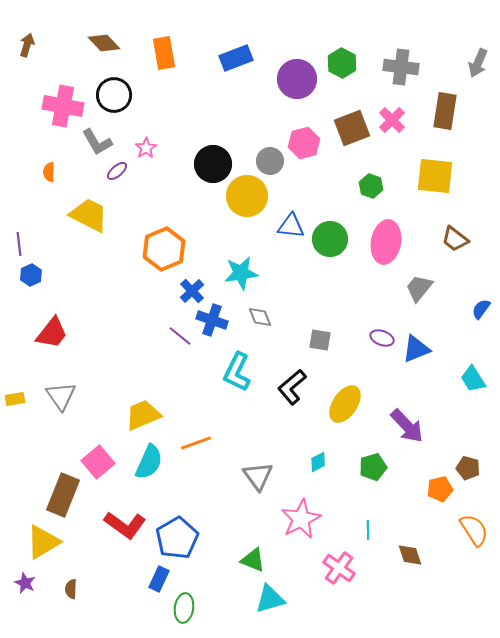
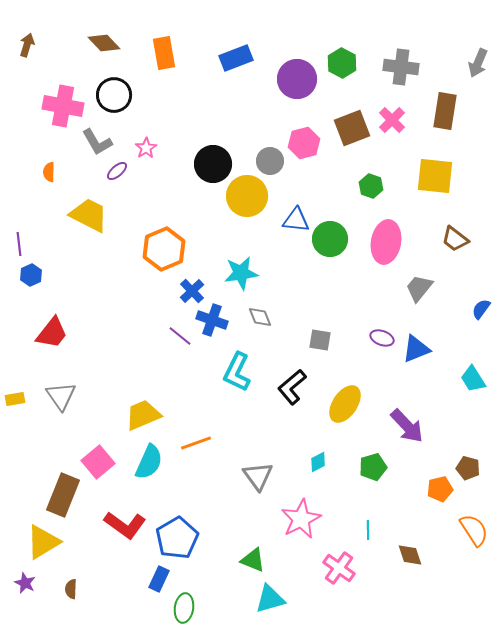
blue triangle at (291, 226): moved 5 px right, 6 px up
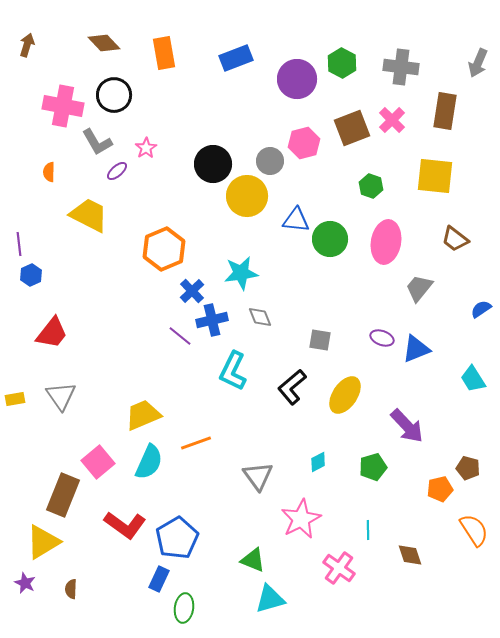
blue semicircle at (481, 309): rotated 20 degrees clockwise
blue cross at (212, 320): rotated 32 degrees counterclockwise
cyan L-shape at (237, 372): moved 4 px left, 1 px up
yellow ellipse at (345, 404): moved 9 px up
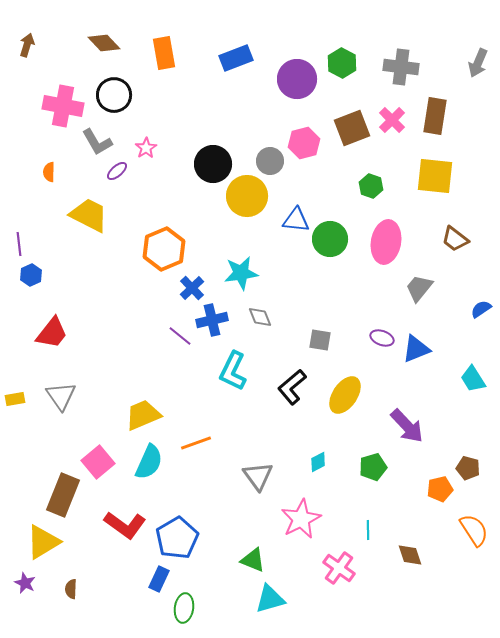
brown rectangle at (445, 111): moved 10 px left, 5 px down
blue cross at (192, 291): moved 3 px up
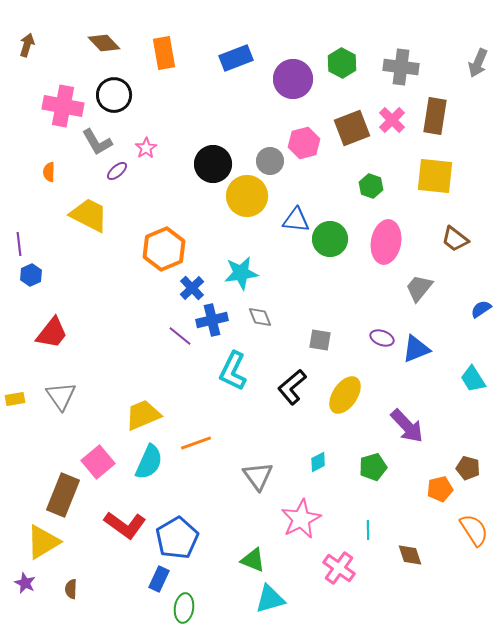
purple circle at (297, 79): moved 4 px left
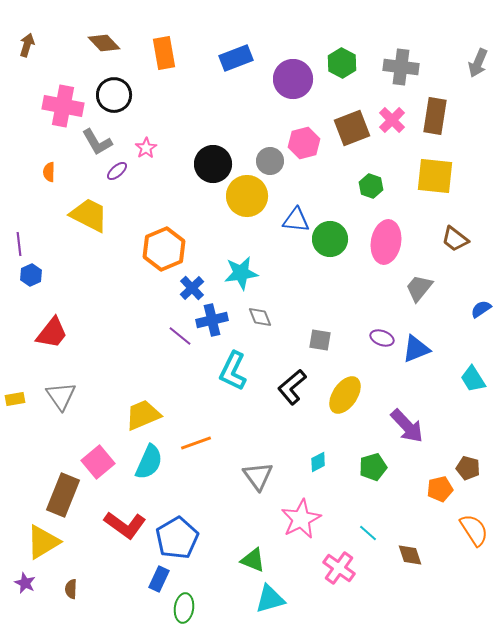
cyan line at (368, 530): moved 3 px down; rotated 48 degrees counterclockwise
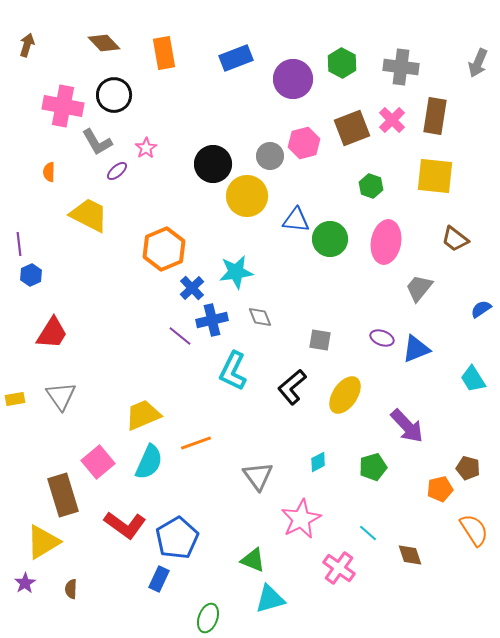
gray circle at (270, 161): moved 5 px up
cyan star at (241, 273): moved 5 px left, 1 px up
red trapezoid at (52, 333): rotated 6 degrees counterclockwise
brown rectangle at (63, 495): rotated 39 degrees counterclockwise
purple star at (25, 583): rotated 15 degrees clockwise
green ellipse at (184, 608): moved 24 px right, 10 px down; rotated 12 degrees clockwise
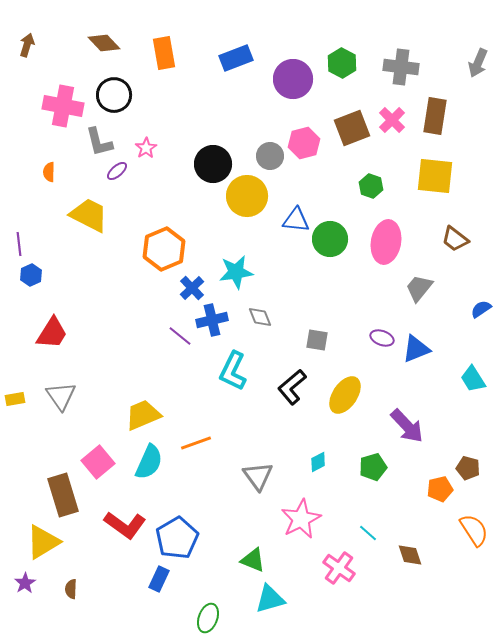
gray L-shape at (97, 142): moved 2 px right; rotated 16 degrees clockwise
gray square at (320, 340): moved 3 px left
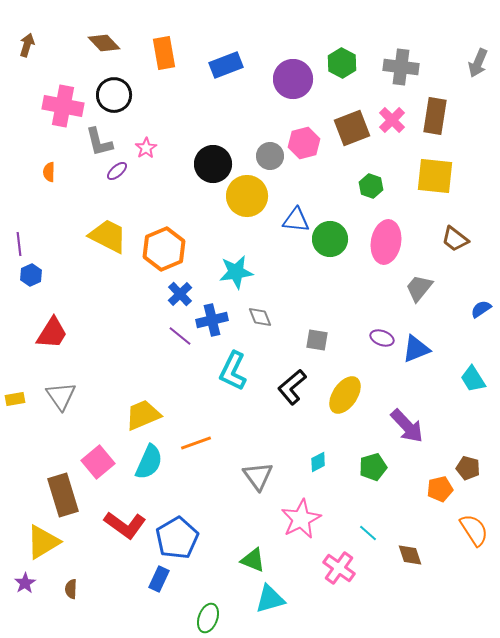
blue rectangle at (236, 58): moved 10 px left, 7 px down
yellow trapezoid at (89, 215): moved 19 px right, 21 px down
blue cross at (192, 288): moved 12 px left, 6 px down
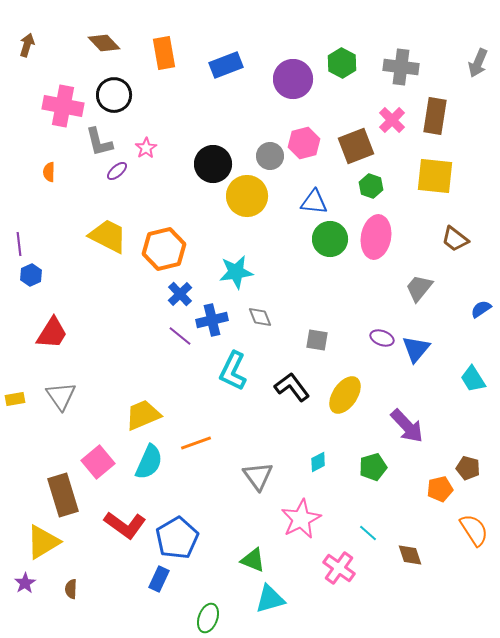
brown square at (352, 128): moved 4 px right, 18 px down
blue triangle at (296, 220): moved 18 px right, 18 px up
pink ellipse at (386, 242): moved 10 px left, 5 px up
orange hexagon at (164, 249): rotated 9 degrees clockwise
blue triangle at (416, 349): rotated 28 degrees counterclockwise
black L-shape at (292, 387): rotated 93 degrees clockwise
